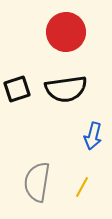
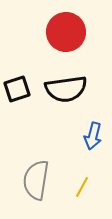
gray semicircle: moved 1 px left, 2 px up
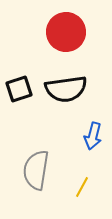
black square: moved 2 px right
gray semicircle: moved 10 px up
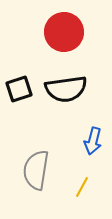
red circle: moved 2 px left
blue arrow: moved 5 px down
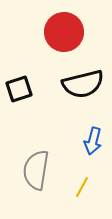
black semicircle: moved 17 px right, 5 px up; rotated 6 degrees counterclockwise
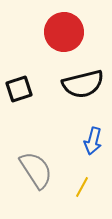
gray semicircle: rotated 138 degrees clockwise
